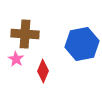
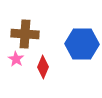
blue hexagon: rotated 12 degrees clockwise
red diamond: moved 4 px up
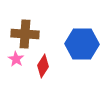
red diamond: moved 1 px up; rotated 10 degrees clockwise
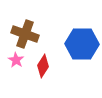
brown cross: rotated 16 degrees clockwise
pink star: moved 1 px down
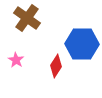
brown cross: moved 2 px right, 16 px up; rotated 16 degrees clockwise
red diamond: moved 13 px right
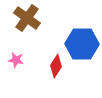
pink star: rotated 21 degrees counterclockwise
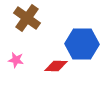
red diamond: rotated 60 degrees clockwise
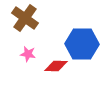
brown cross: moved 2 px left
pink star: moved 12 px right, 6 px up
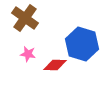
blue hexagon: rotated 16 degrees clockwise
red diamond: moved 1 px left, 1 px up
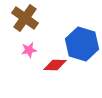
pink star: moved 1 px right, 4 px up; rotated 21 degrees counterclockwise
